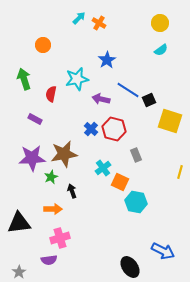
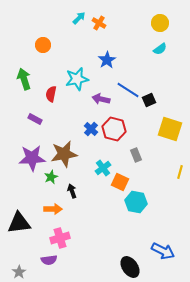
cyan semicircle: moved 1 px left, 1 px up
yellow square: moved 8 px down
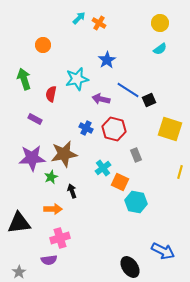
blue cross: moved 5 px left, 1 px up; rotated 16 degrees counterclockwise
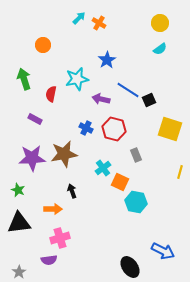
green star: moved 33 px left, 13 px down; rotated 24 degrees counterclockwise
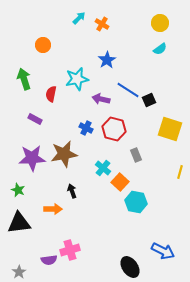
orange cross: moved 3 px right, 1 px down
cyan cross: rotated 14 degrees counterclockwise
orange square: rotated 18 degrees clockwise
pink cross: moved 10 px right, 12 px down
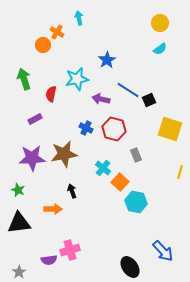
cyan arrow: rotated 56 degrees counterclockwise
orange cross: moved 45 px left, 8 px down
purple rectangle: rotated 56 degrees counterclockwise
blue arrow: rotated 20 degrees clockwise
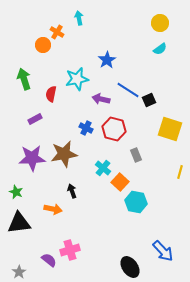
green star: moved 2 px left, 2 px down
orange arrow: rotated 12 degrees clockwise
purple semicircle: rotated 133 degrees counterclockwise
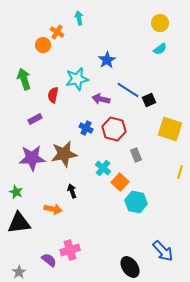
red semicircle: moved 2 px right, 1 px down
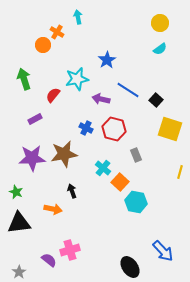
cyan arrow: moved 1 px left, 1 px up
red semicircle: rotated 28 degrees clockwise
black square: moved 7 px right; rotated 24 degrees counterclockwise
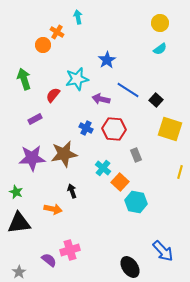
red hexagon: rotated 10 degrees counterclockwise
